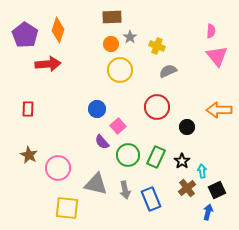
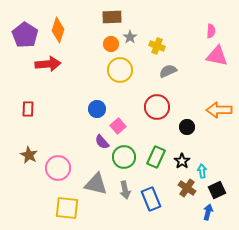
pink triangle: rotated 40 degrees counterclockwise
green circle: moved 4 px left, 2 px down
brown cross: rotated 18 degrees counterclockwise
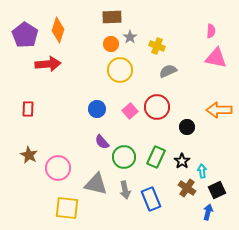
pink triangle: moved 1 px left, 2 px down
pink square: moved 12 px right, 15 px up
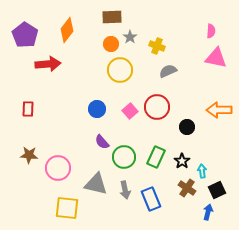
orange diamond: moved 9 px right; rotated 20 degrees clockwise
brown star: rotated 24 degrees counterclockwise
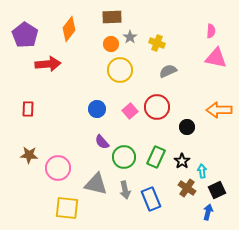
orange diamond: moved 2 px right, 1 px up
yellow cross: moved 3 px up
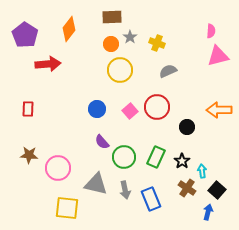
pink triangle: moved 2 px right, 2 px up; rotated 25 degrees counterclockwise
black square: rotated 24 degrees counterclockwise
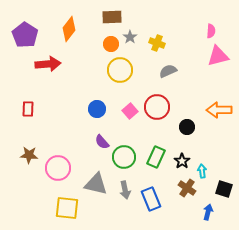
black square: moved 7 px right, 1 px up; rotated 24 degrees counterclockwise
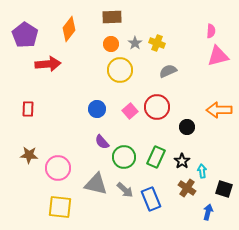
gray star: moved 5 px right, 6 px down
gray arrow: rotated 36 degrees counterclockwise
yellow square: moved 7 px left, 1 px up
